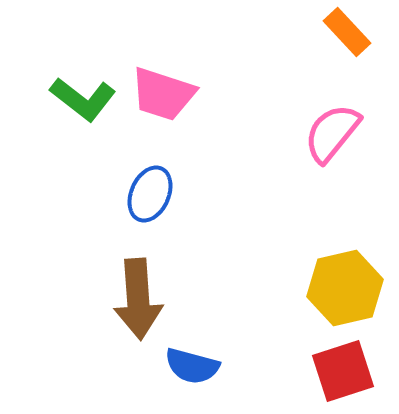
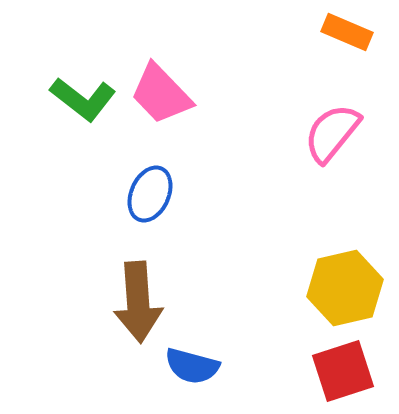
orange rectangle: rotated 24 degrees counterclockwise
pink trapezoid: moved 2 px left; rotated 28 degrees clockwise
brown arrow: moved 3 px down
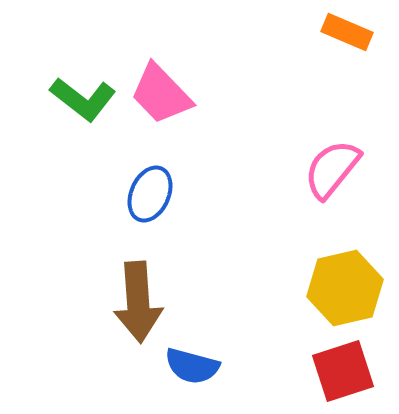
pink semicircle: moved 36 px down
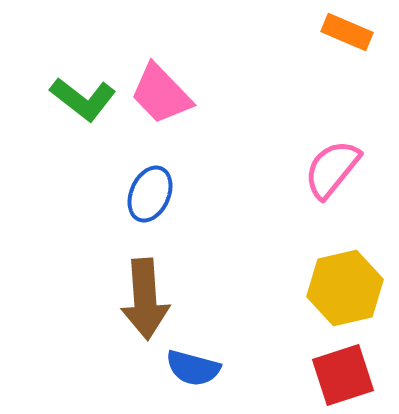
brown arrow: moved 7 px right, 3 px up
blue semicircle: moved 1 px right, 2 px down
red square: moved 4 px down
